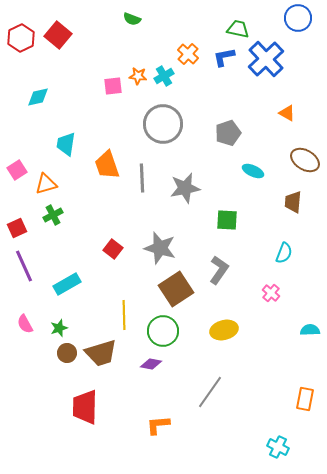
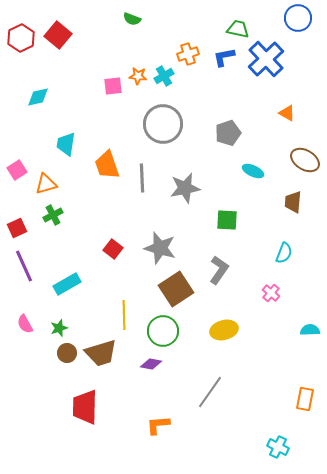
orange cross at (188, 54): rotated 30 degrees clockwise
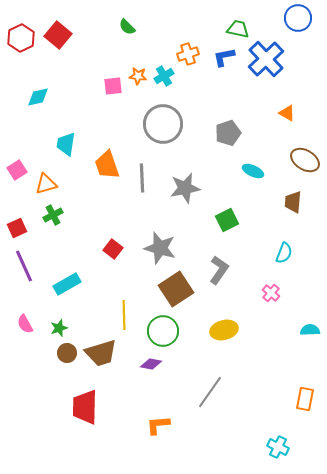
green semicircle at (132, 19): moved 5 px left, 8 px down; rotated 24 degrees clockwise
green square at (227, 220): rotated 30 degrees counterclockwise
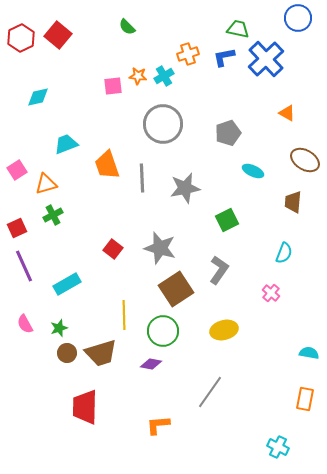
cyan trapezoid at (66, 144): rotated 60 degrees clockwise
cyan semicircle at (310, 330): moved 1 px left, 23 px down; rotated 12 degrees clockwise
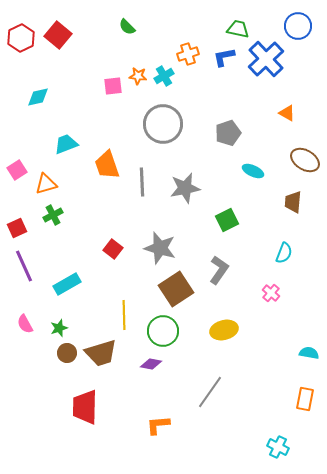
blue circle at (298, 18): moved 8 px down
gray line at (142, 178): moved 4 px down
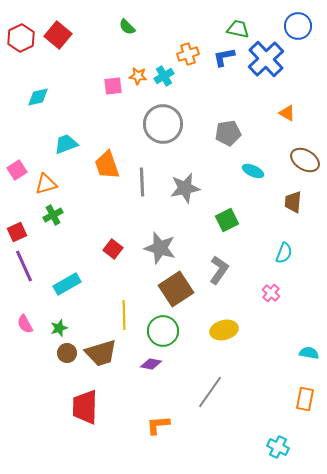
gray pentagon at (228, 133): rotated 10 degrees clockwise
red square at (17, 228): moved 4 px down
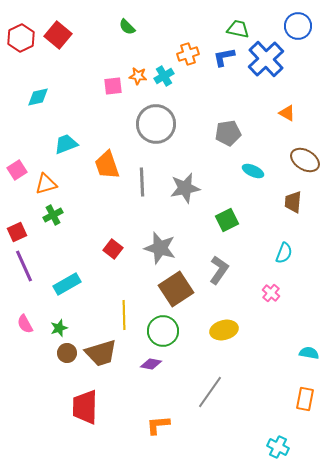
gray circle at (163, 124): moved 7 px left
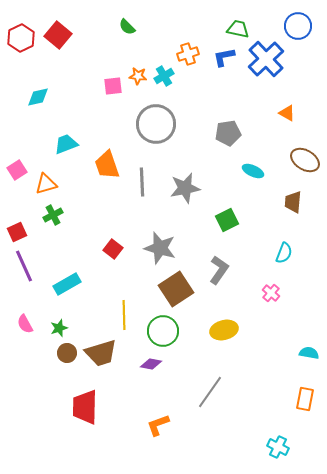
orange L-shape at (158, 425): rotated 15 degrees counterclockwise
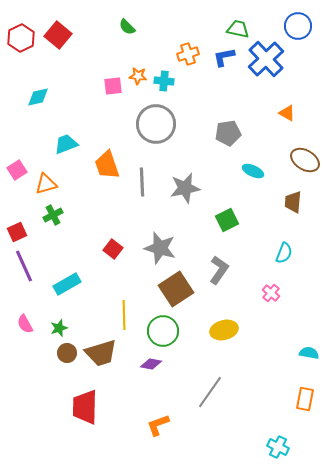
cyan cross at (164, 76): moved 5 px down; rotated 36 degrees clockwise
